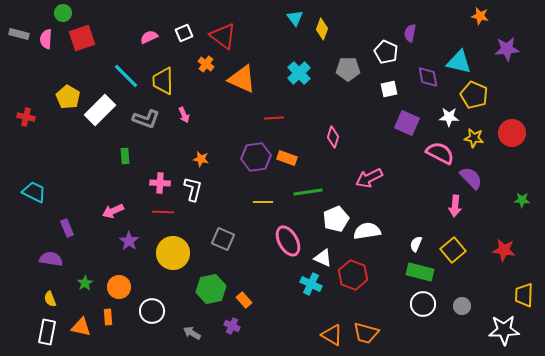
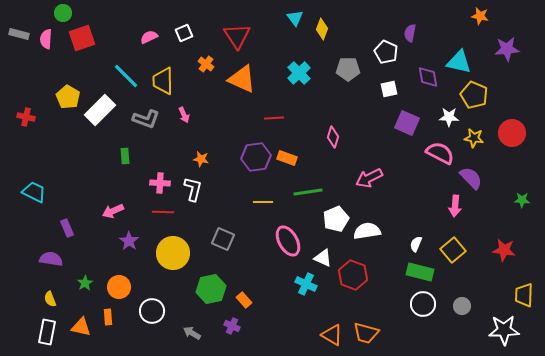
red triangle at (223, 36): moved 14 px right; rotated 20 degrees clockwise
cyan cross at (311, 284): moved 5 px left
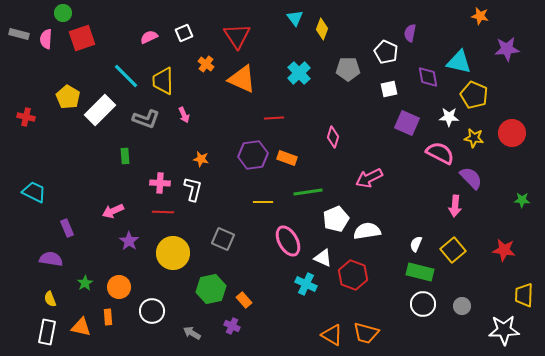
purple hexagon at (256, 157): moved 3 px left, 2 px up
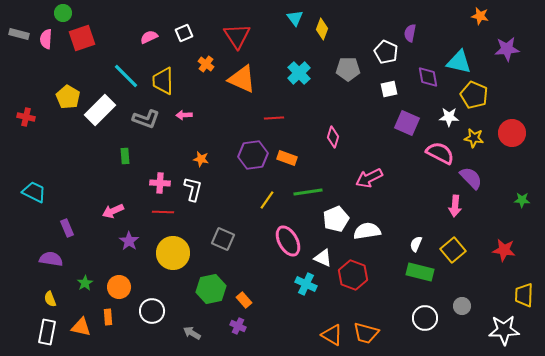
pink arrow at (184, 115): rotated 112 degrees clockwise
yellow line at (263, 202): moved 4 px right, 2 px up; rotated 54 degrees counterclockwise
white circle at (423, 304): moved 2 px right, 14 px down
purple cross at (232, 326): moved 6 px right
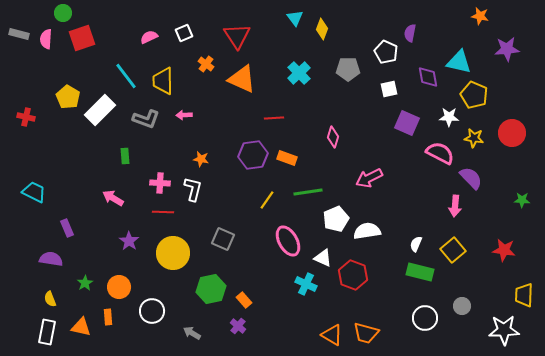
cyan line at (126, 76): rotated 8 degrees clockwise
pink arrow at (113, 211): moved 13 px up; rotated 55 degrees clockwise
purple cross at (238, 326): rotated 14 degrees clockwise
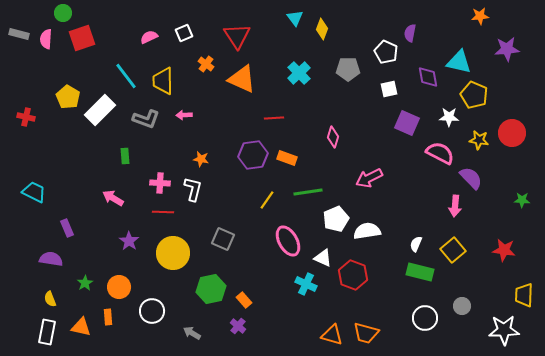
orange star at (480, 16): rotated 18 degrees counterclockwise
yellow star at (474, 138): moved 5 px right, 2 px down
orange triangle at (332, 335): rotated 15 degrees counterclockwise
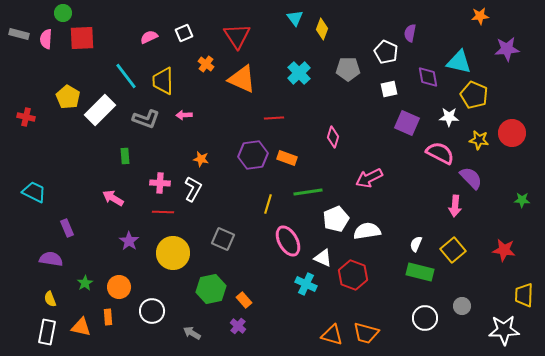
red square at (82, 38): rotated 16 degrees clockwise
white L-shape at (193, 189): rotated 15 degrees clockwise
yellow line at (267, 200): moved 1 px right, 4 px down; rotated 18 degrees counterclockwise
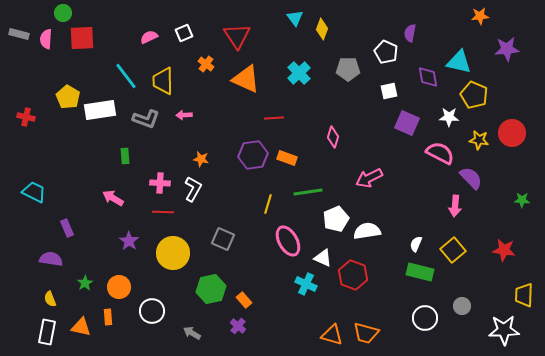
orange triangle at (242, 79): moved 4 px right
white square at (389, 89): moved 2 px down
white rectangle at (100, 110): rotated 36 degrees clockwise
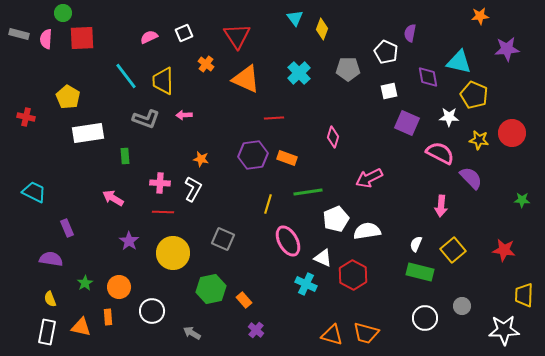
white rectangle at (100, 110): moved 12 px left, 23 px down
pink arrow at (455, 206): moved 14 px left
red hexagon at (353, 275): rotated 8 degrees clockwise
purple cross at (238, 326): moved 18 px right, 4 px down
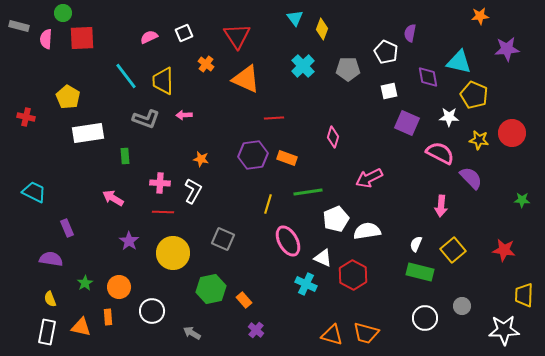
gray rectangle at (19, 34): moved 8 px up
cyan cross at (299, 73): moved 4 px right, 7 px up
white L-shape at (193, 189): moved 2 px down
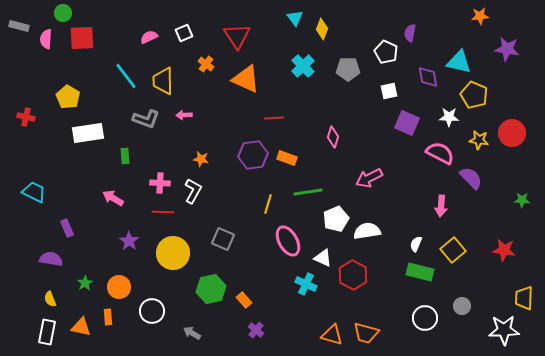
purple star at (507, 49): rotated 15 degrees clockwise
yellow trapezoid at (524, 295): moved 3 px down
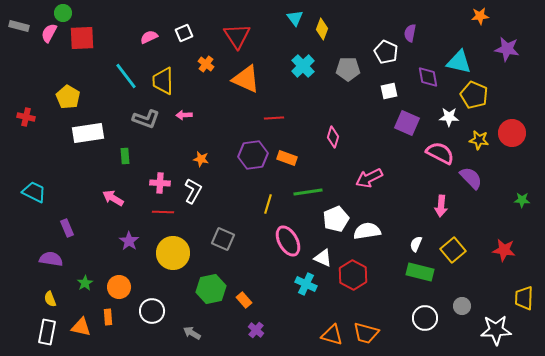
pink semicircle at (46, 39): moved 3 px right, 6 px up; rotated 24 degrees clockwise
white star at (504, 330): moved 8 px left
